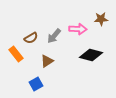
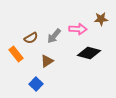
black diamond: moved 2 px left, 2 px up
blue square: rotated 16 degrees counterclockwise
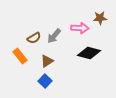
brown star: moved 1 px left, 1 px up
pink arrow: moved 2 px right, 1 px up
brown semicircle: moved 3 px right
orange rectangle: moved 4 px right, 2 px down
blue square: moved 9 px right, 3 px up
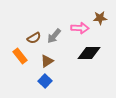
black diamond: rotated 15 degrees counterclockwise
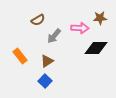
brown semicircle: moved 4 px right, 18 px up
black diamond: moved 7 px right, 5 px up
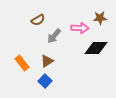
orange rectangle: moved 2 px right, 7 px down
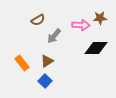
pink arrow: moved 1 px right, 3 px up
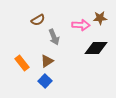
gray arrow: moved 1 px down; rotated 63 degrees counterclockwise
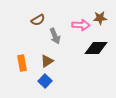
gray arrow: moved 1 px right, 1 px up
orange rectangle: rotated 28 degrees clockwise
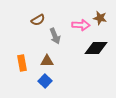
brown star: rotated 16 degrees clockwise
brown triangle: rotated 32 degrees clockwise
